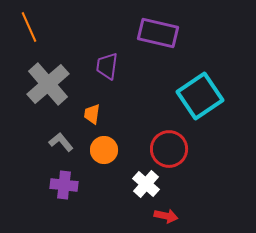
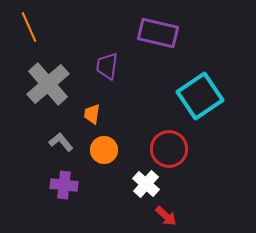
red arrow: rotated 30 degrees clockwise
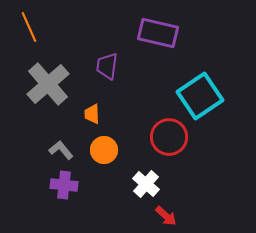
orange trapezoid: rotated 10 degrees counterclockwise
gray L-shape: moved 8 px down
red circle: moved 12 px up
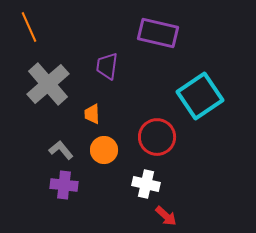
red circle: moved 12 px left
white cross: rotated 28 degrees counterclockwise
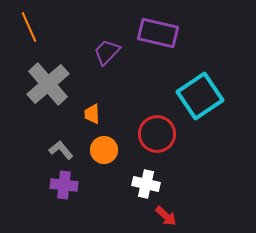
purple trapezoid: moved 14 px up; rotated 36 degrees clockwise
red circle: moved 3 px up
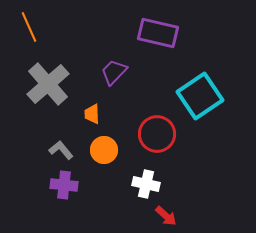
purple trapezoid: moved 7 px right, 20 px down
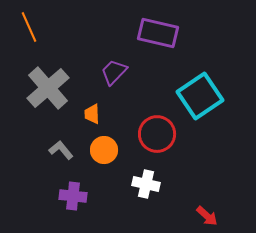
gray cross: moved 4 px down
purple cross: moved 9 px right, 11 px down
red arrow: moved 41 px right
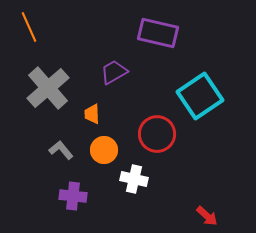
purple trapezoid: rotated 16 degrees clockwise
white cross: moved 12 px left, 5 px up
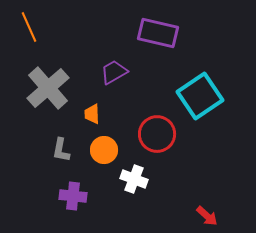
gray L-shape: rotated 130 degrees counterclockwise
white cross: rotated 8 degrees clockwise
